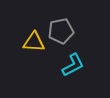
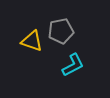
yellow triangle: moved 2 px left, 1 px up; rotated 15 degrees clockwise
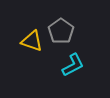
gray pentagon: rotated 25 degrees counterclockwise
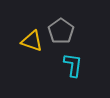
cyan L-shape: rotated 55 degrees counterclockwise
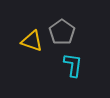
gray pentagon: moved 1 px right, 1 px down
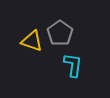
gray pentagon: moved 2 px left, 1 px down
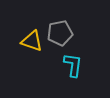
gray pentagon: rotated 25 degrees clockwise
